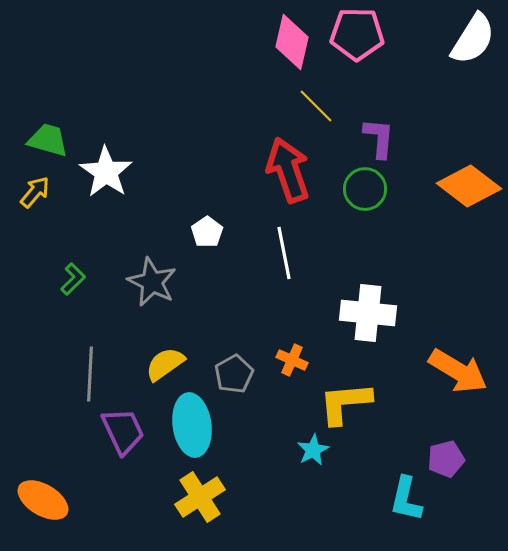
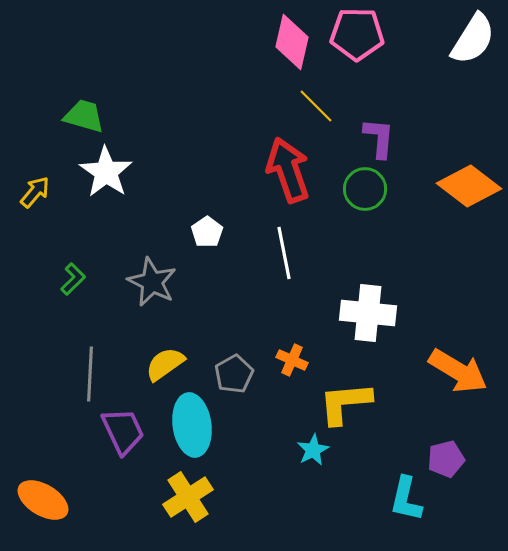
green trapezoid: moved 36 px right, 24 px up
yellow cross: moved 12 px left
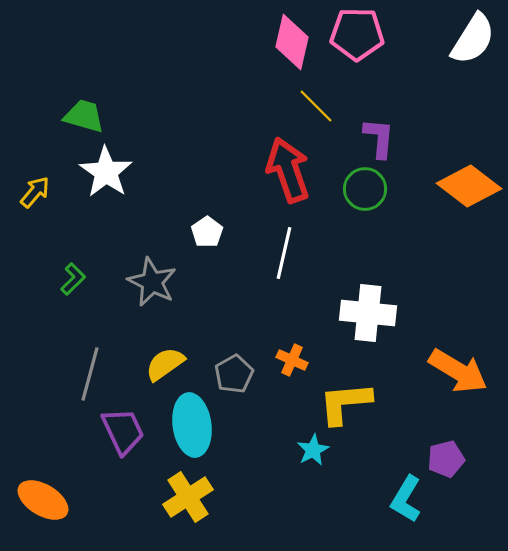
white line: rotated 24 degrees clockwise
gray line: rotated 12 degrees clockwise
cyan L-shape: rotated 18 degrees clockwise
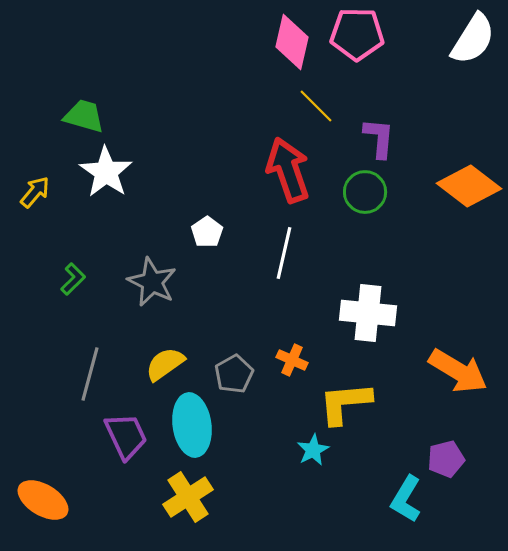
green circle: moved 3 px down
purple trapezoid: moved 3 px right, 5 px down
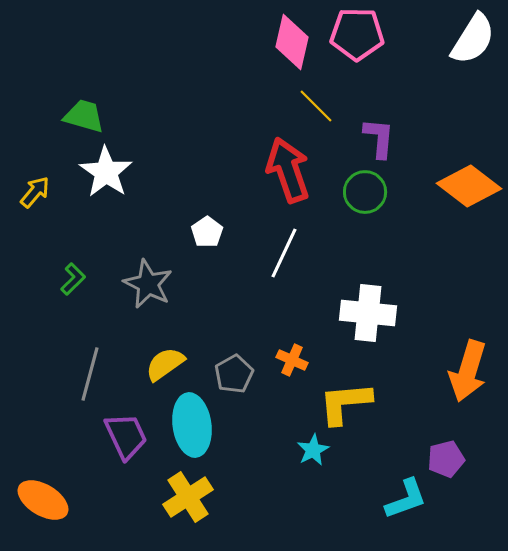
white line: rotated 12 degrees clockwise
gray star: moved 4 px left, 2 px down
orange arrow: moved 10 px right; rotated 76 degrees clockwise
cyan L-shape: rotated 141 degrees counterclockwise
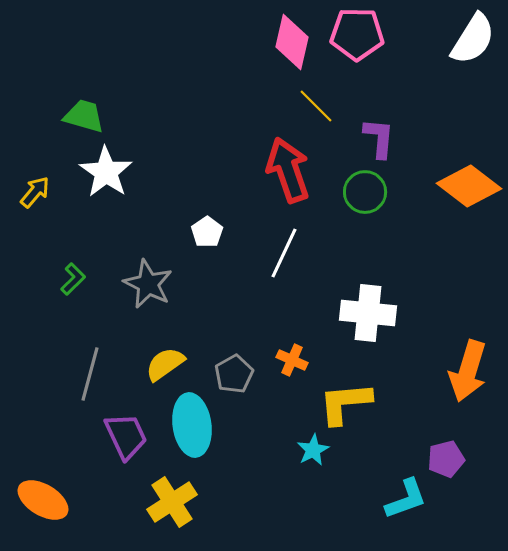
yellow cross: moved 16 px left, 5 px down
